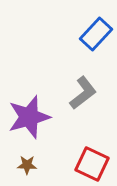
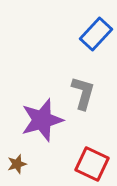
gray L-shape: rotated 36 degrees counterclockwise
purple star: moved 13 px right, 3 px down
brown star: moved 10 px left, 1 px up; rotated 18 degrees counterclockwise
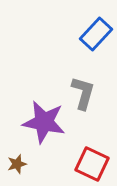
purple star: moved 2 px right, 2 px down; rotated 27 degrees clockwise
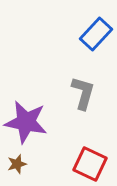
purple star: moved 18 px left
red square: moved 2 px left
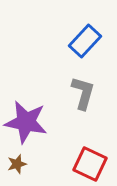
blue rectangle: moved 11 px left, 7 px down
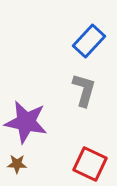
blue rectangle: moved 4 px right
gray L-shape: moved 1 px right, 3 px up
brown star: rotated 18 degrees clockwise
